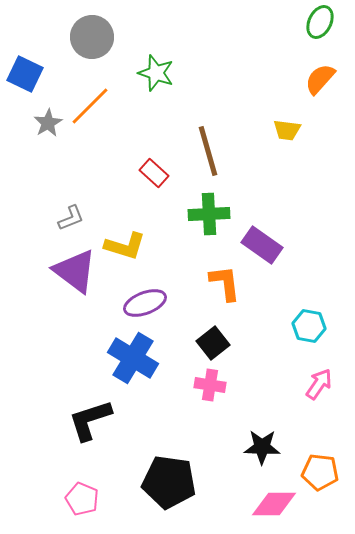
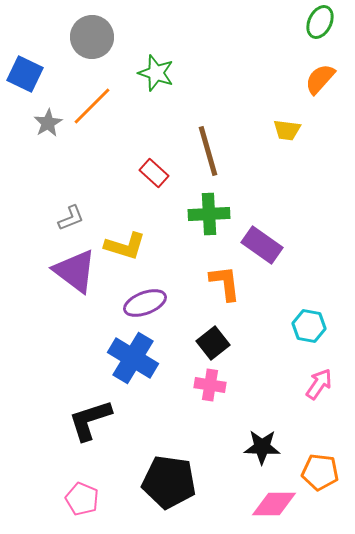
orange line: moved 2 px right
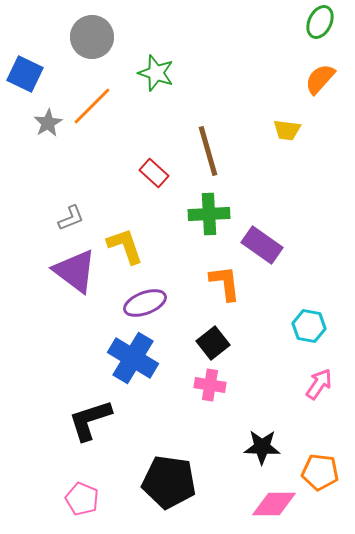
yellow L-shape: rotated 126 degrees counterclockwise
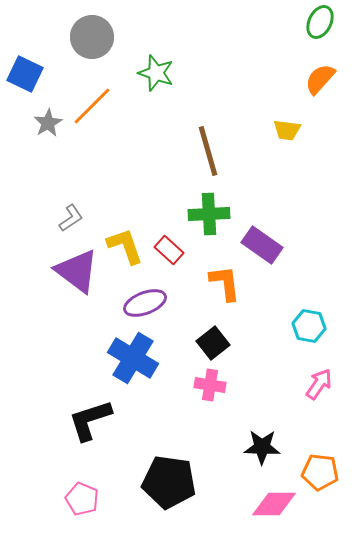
red rectangle: moved 15 px right, 77 px down
gray L-shape: rotated 12 degrees counterclockwise
purple triangle: moved 2 px right
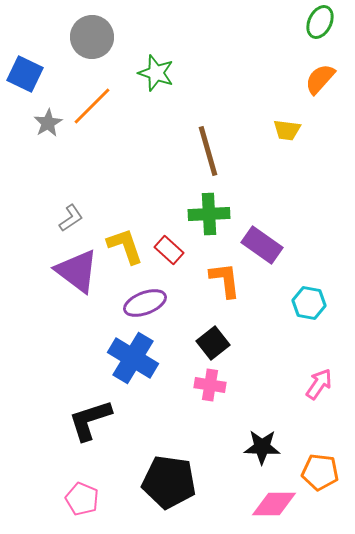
orange L-shape: moved 3 px up
cyan hexagon: moved 23 px up
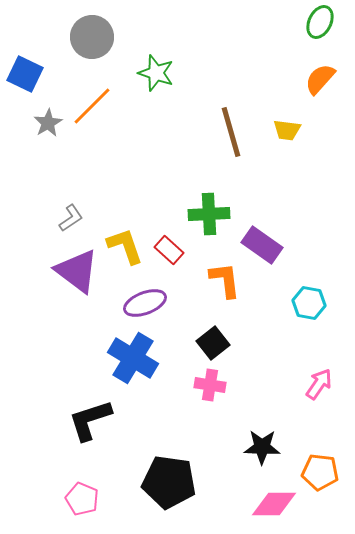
brown line: moved 23 px right, 19 px up
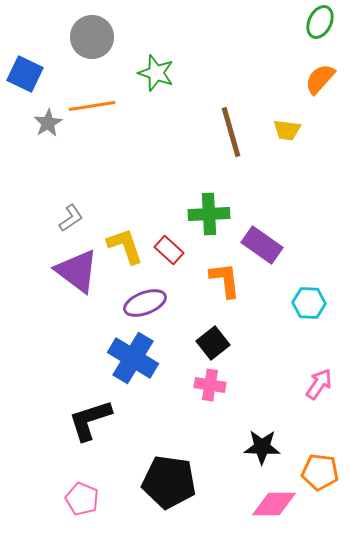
orange line: rotated 36 degrees clockwise
cyan hexagon: rotated 8 degrees counterclockwise
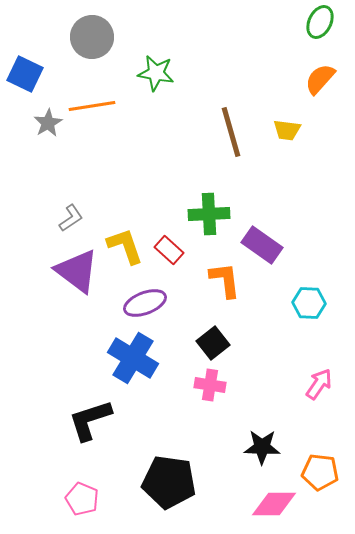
green star: rotated 9 degrees counterclockwise
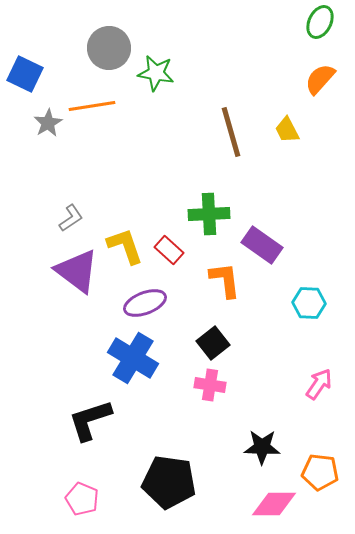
gray circle: moved 17 px right, 11 px down
yellow trapezoid: rotated 56 degrees clockwise
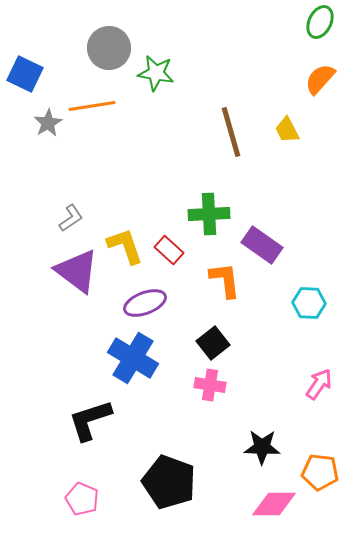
black pentagon: rotated 12 degrees clockwise
